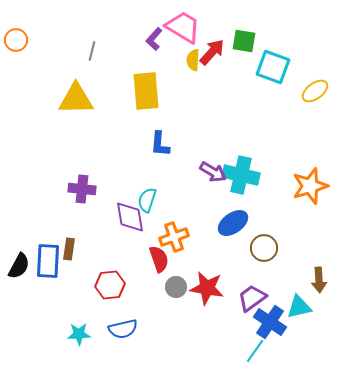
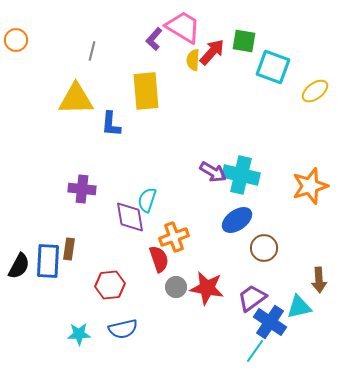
blue L-shape: moved 49 px left, 20 px up
blue ellipse: moved 4 px right, 3 px up
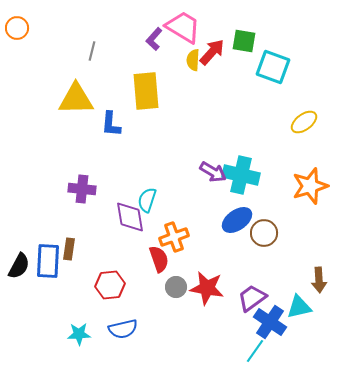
orange circle: moved 1 px right, 12 px up
yellow ellipse: moved 11 px left, 31 px down
brown circle: moved 15 px up
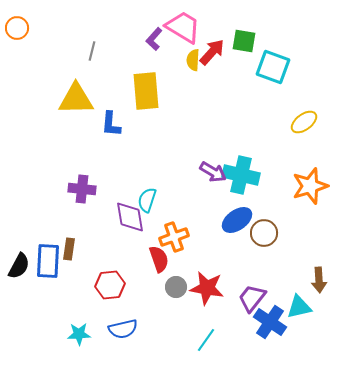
purple trapezoid: rotated 16 degrees counterclockwise
cyan line: moved 49 px left, 11 px up
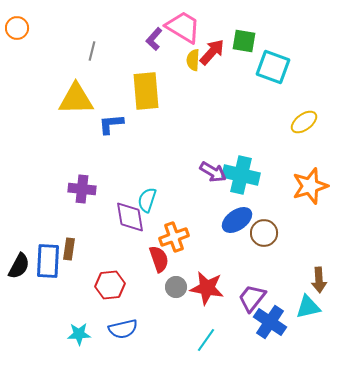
blue L-shape: rotated 80 degrees clockwise
cyan triangle: moved 9 px right
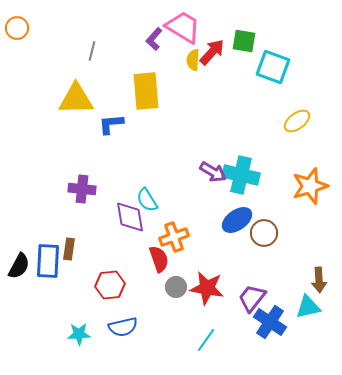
yellow ellipse: moved 7 px left, 1 px up
cyan semicircle: rotated 50 degrees counterclockwise
blue semicircle: moved 2 px up
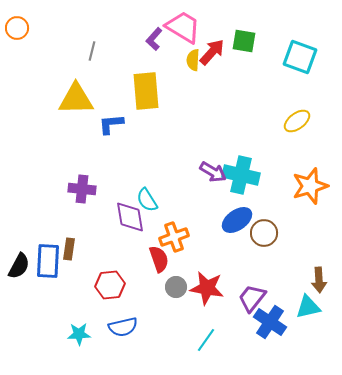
cyan square: moved 27 px right, 10 px up
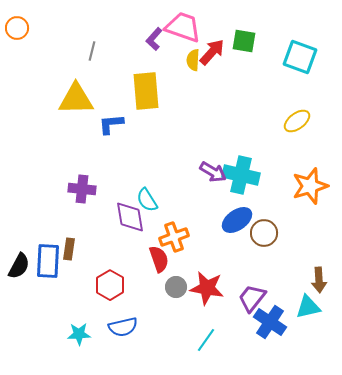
pink trapezoid: rotated 12 degrees counterclockwise
red hexagon: rotated 24 degrees counterclockwise
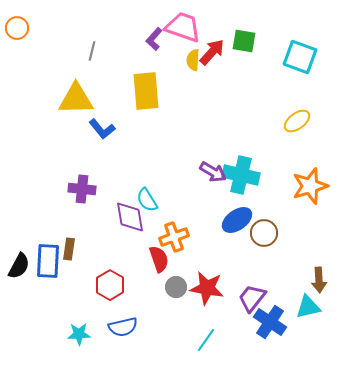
blue L-shape: moved 9 px left, 5 px down; rotated 124 degrees counterclockwise
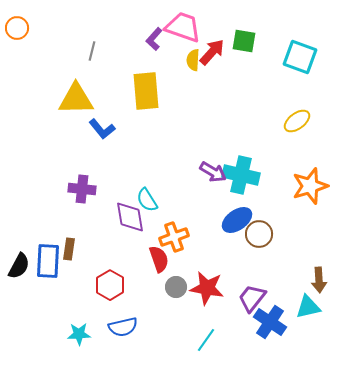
brown circle: moved 5 px left, 1 px down
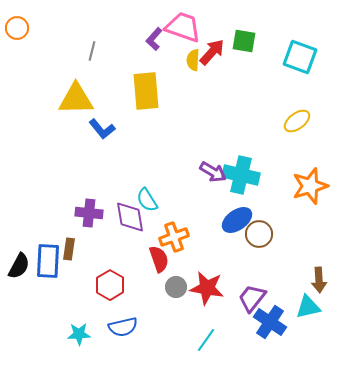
purple cross: moved 7 px right, 24 px down
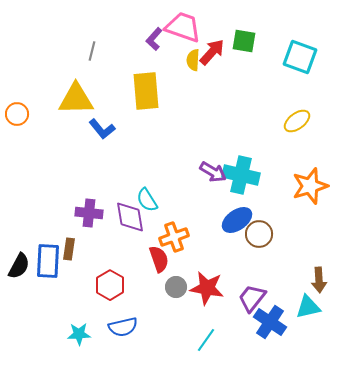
orange circle: moved 86 px down
